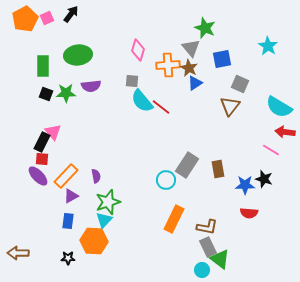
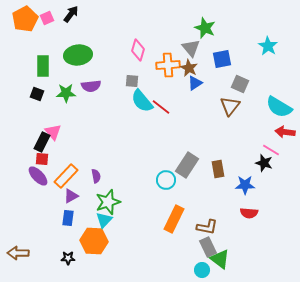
black square at (46, 94): moved 9 px left
black star at (264, 179): moved 16 px up
blue rectangle at (68, 221): moved 3 px up
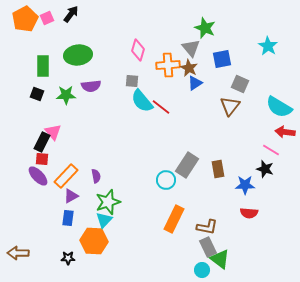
green star at (66, 93): moved 2 px down
black star at (264, 163): moved 1 px right, 6 px down
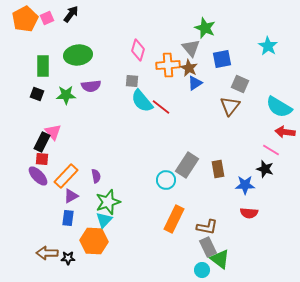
brown arrow at (18, 253): moved 29 px right
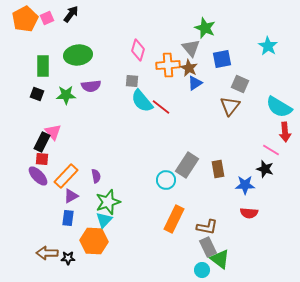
red arrow at (285, 132): rotated 102 degrees counterclockwise
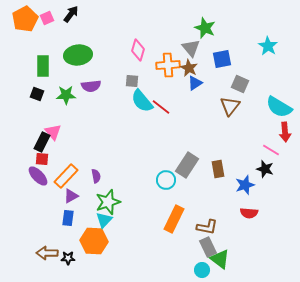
blue star at (245, 185): rotated 18 degrees counterclockwise
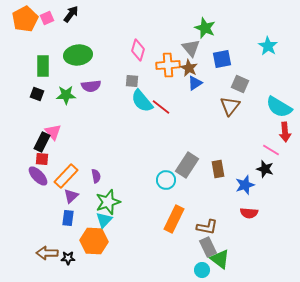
purple triangle at (71, 196): rotated 14 degrees counterclockwise
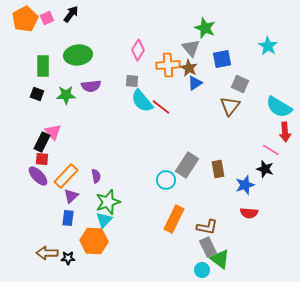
pink diamond at (138, 50): rotated 15 degrees clockwise
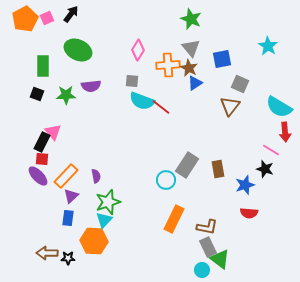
green star at (205, 28): moved 14 px left, 9 px up
green ellipse at (78, 55): moved 5 px up; rotated 32 degrees clockwise
cyan semicircle at (142, 101): rotated 30 degrees counterclockwise
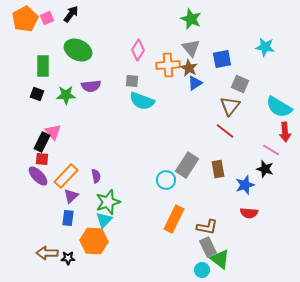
cyan star at (268, 46): moved 3 px left, 1 px down; rotated 24 degrees counterclockwise
red line at (161, 107): moved 64 px right, 24 px down
